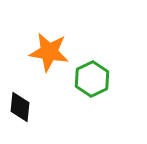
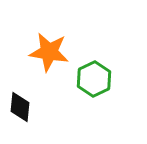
green hexagon: moved 2 px right
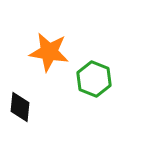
green hexagon: rotated 12 degrees counterclockwise
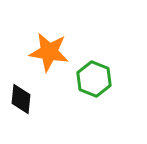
black diamond: moved 1 px right, 8 px up
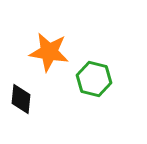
green hexagon: rotated 8 degrees counterclockwise
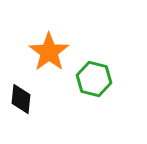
orange star: rotated 27 degrees clockwise
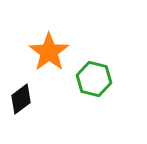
black diamond: rotated 48 degrees clockwise
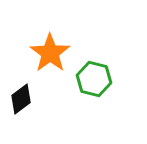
orange star: moved 1 px right, 1 px down
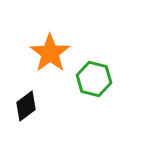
black diamond: moved 5 px right, 7 px down
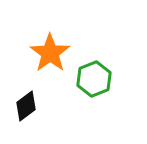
green hexagon: rotated 24 degrees clockwise
